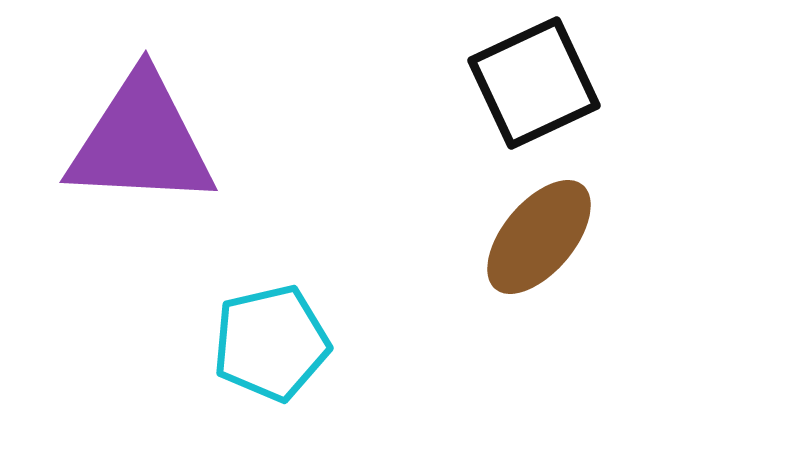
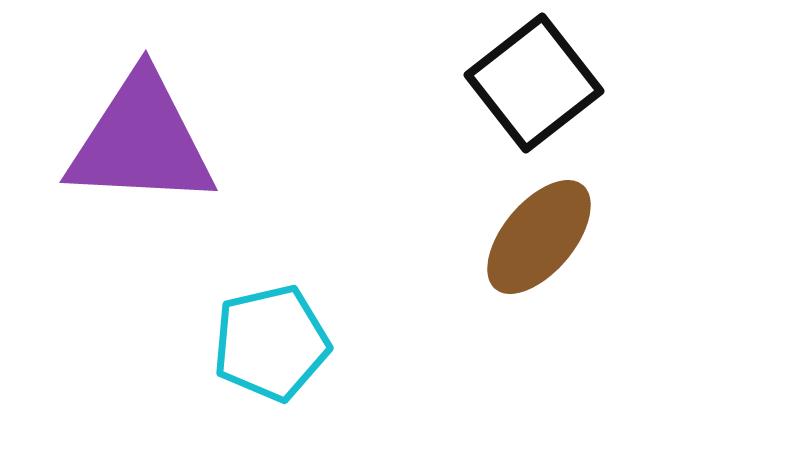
black square: rotated 13 degrees counterclockwise
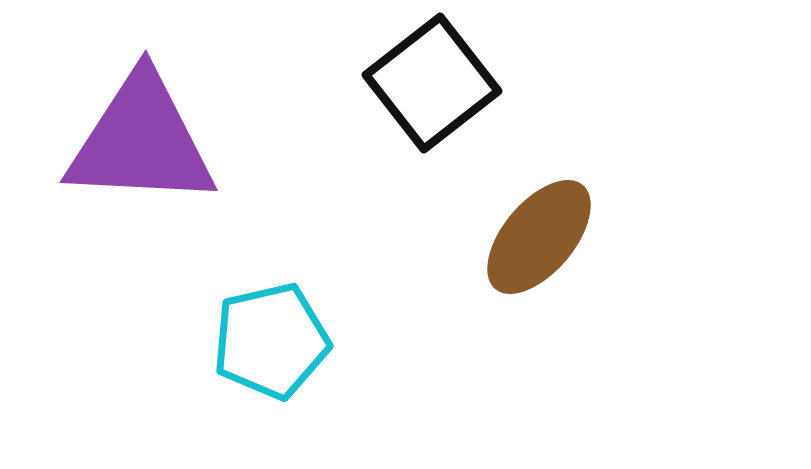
black square: moved 102 px left
cyan pentagon: moved 2 px up
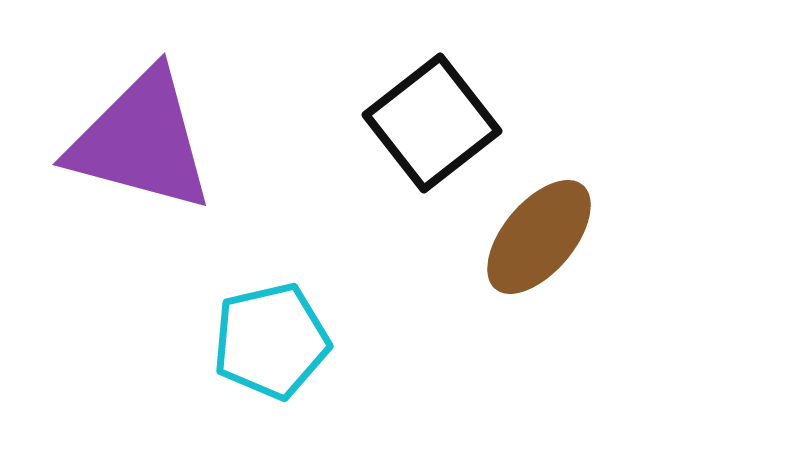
black square: moved 40 px down
purple triangle: rotated 12 degrees clockwise
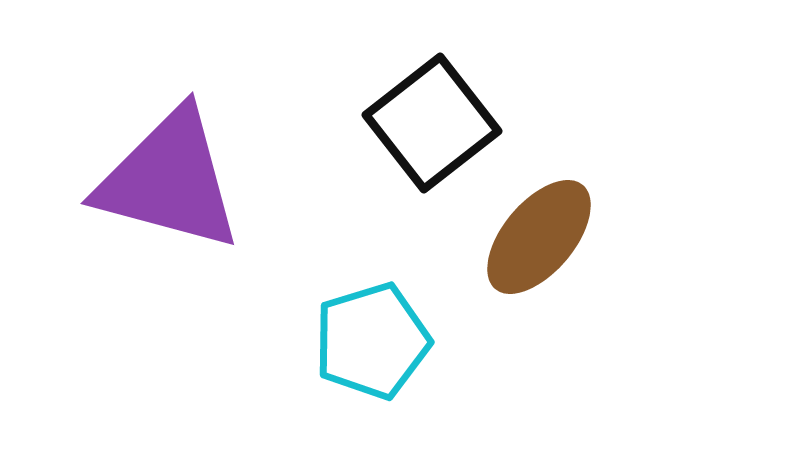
purple triangle: moved 28 px right, 39 px down
cyan pentagon: moved 101 px right; rotated 4 degrees counterclockwise
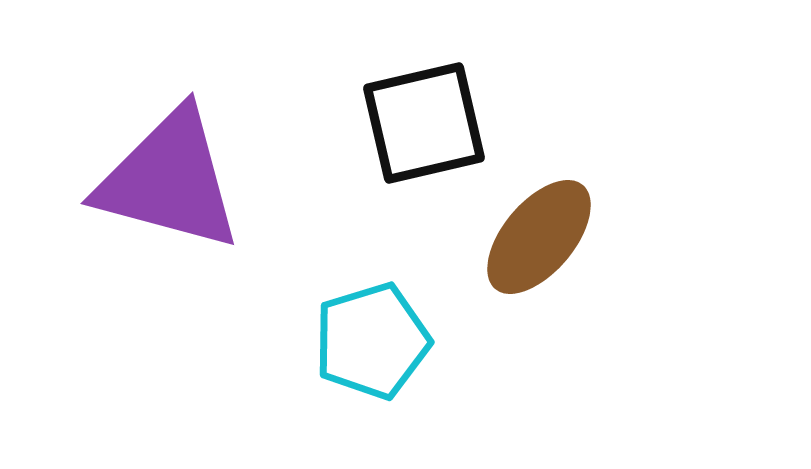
black square: moved 8 px left; rotated 25 degrees clockwise
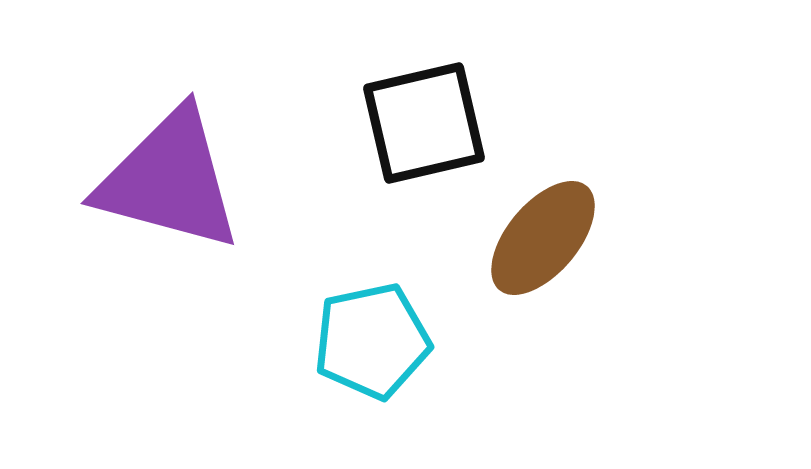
brown ellipse: moved 4 px right, 1 px down
cyan pentagon: rotated 5 degrees clockwise
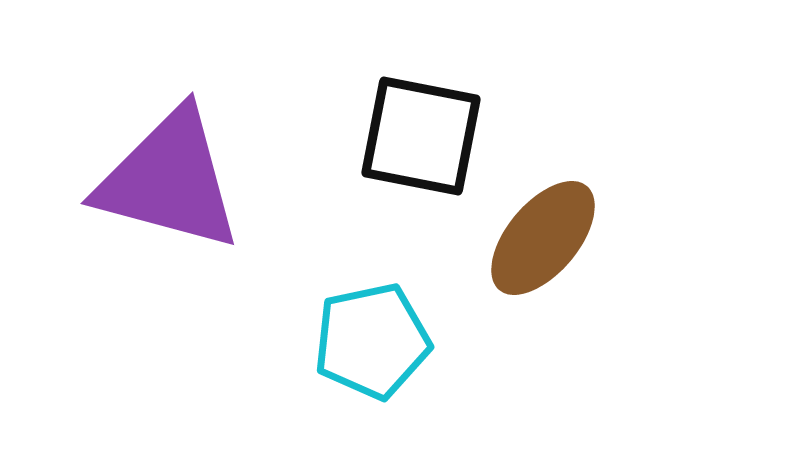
black square: moved 3 px left, 13 px down; rotated 24 degrees clockwise
